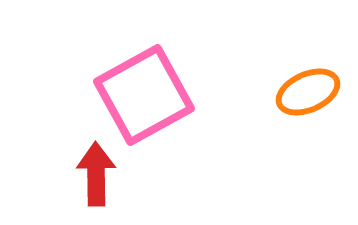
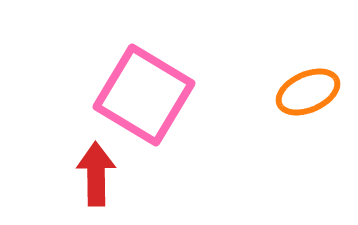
pink square: rotated 30 degrees counterclockwise
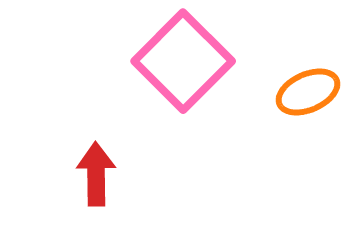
pink square: moved 39 px right, 34 px up; rotated 14 degrees clockwise
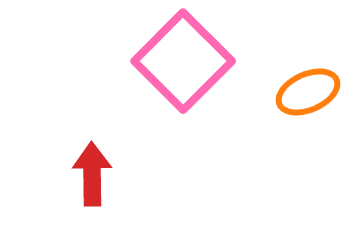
red arrow: moved 4 px left
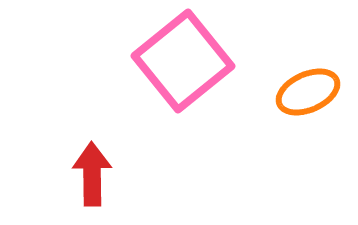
pink square: rotated 6 degrees clockwise
